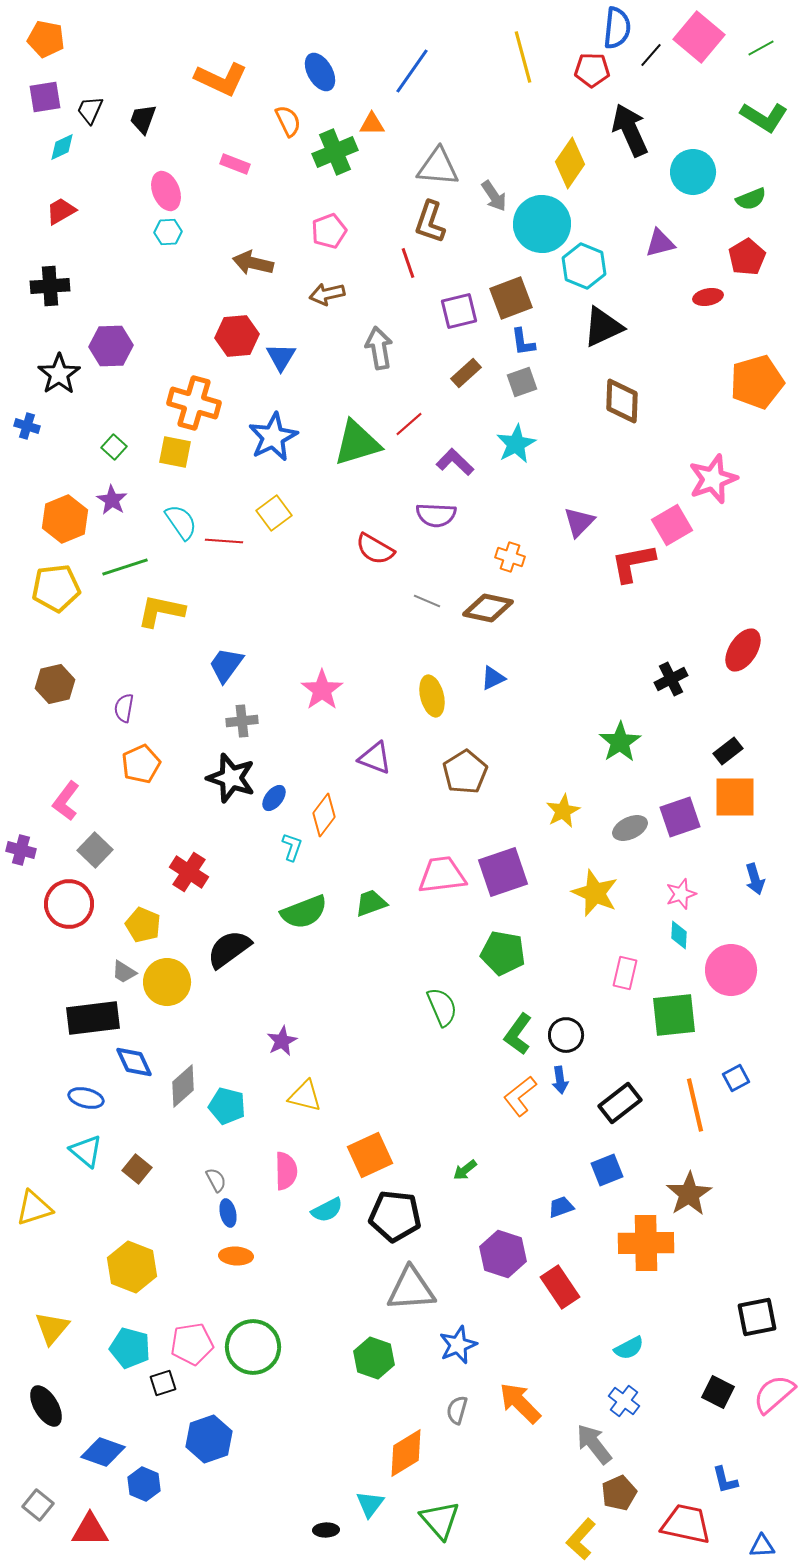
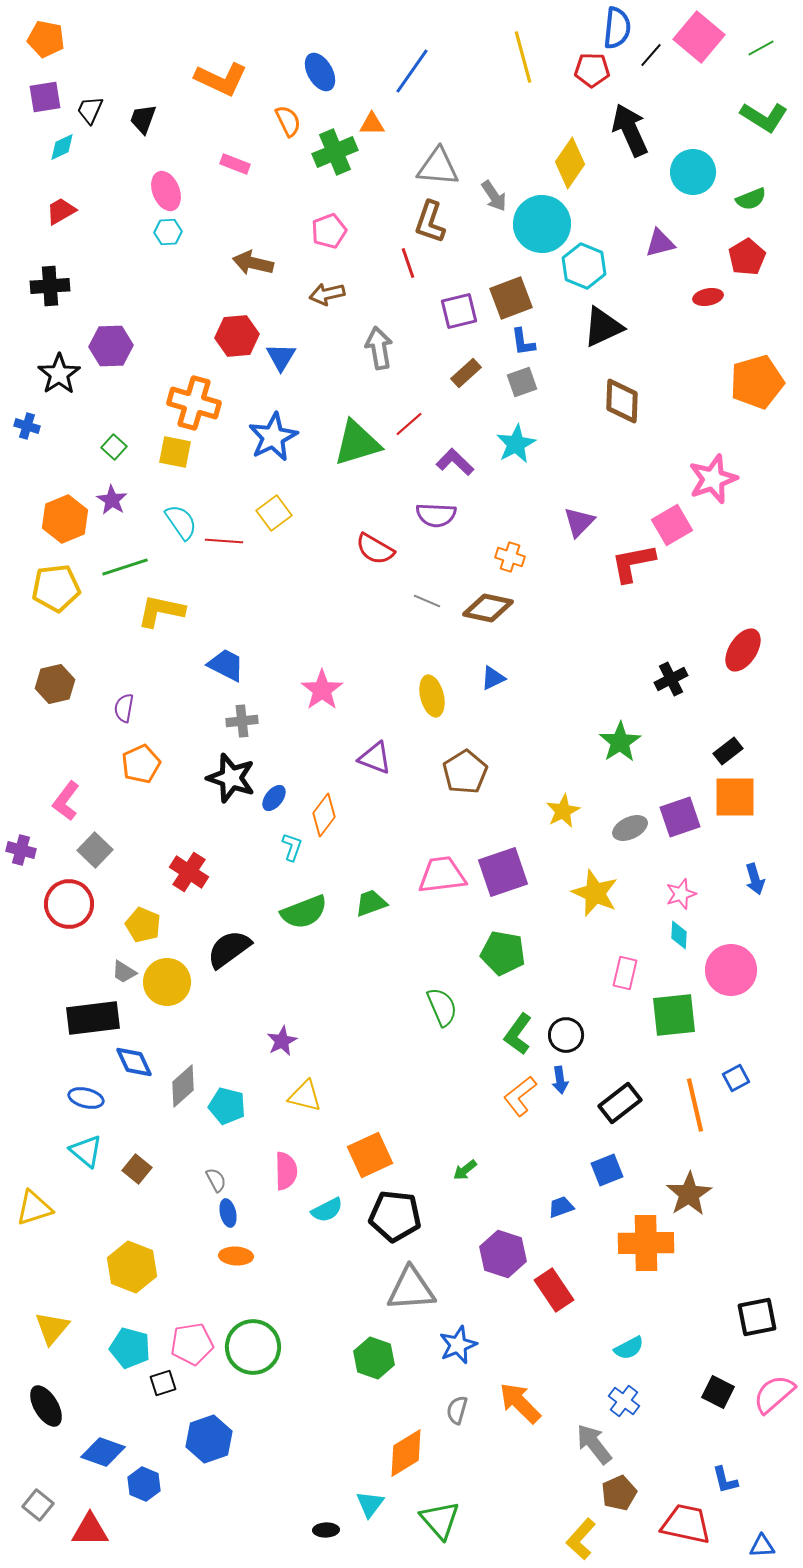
blue trapezoid at (226, 665): rotated 81 degrees clockwise
red rectangle at (560, 1287): moved 6 px left, 3 px down
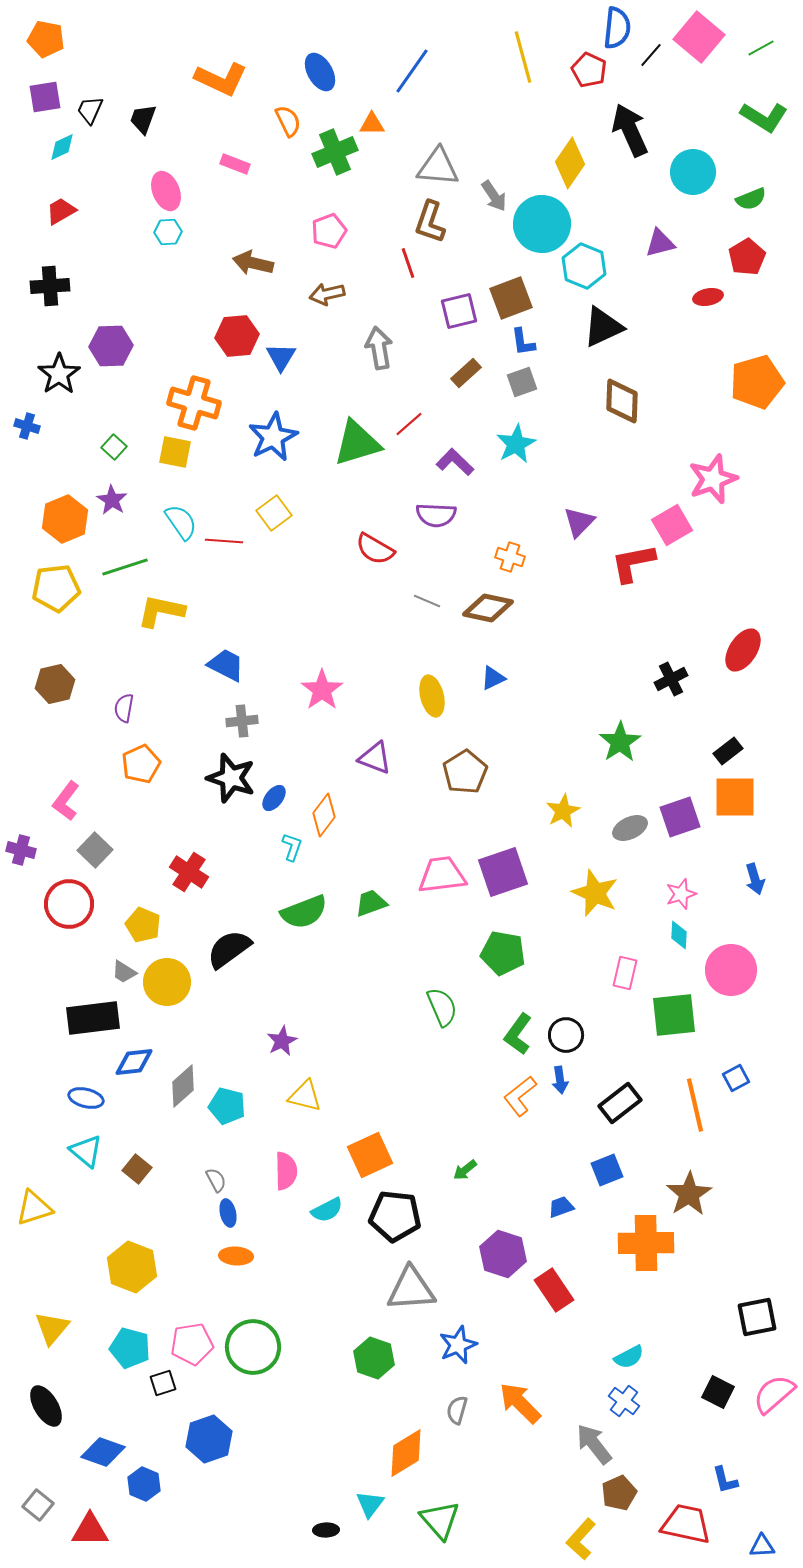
red pentagon at (592, 70): moved 3 px left; rotated 24 degrees clockwise
blue diamond at (134, 1062): rotated 72 degrees counterclockwise
cyan semicircle at (629, 1348): moved 9 px down
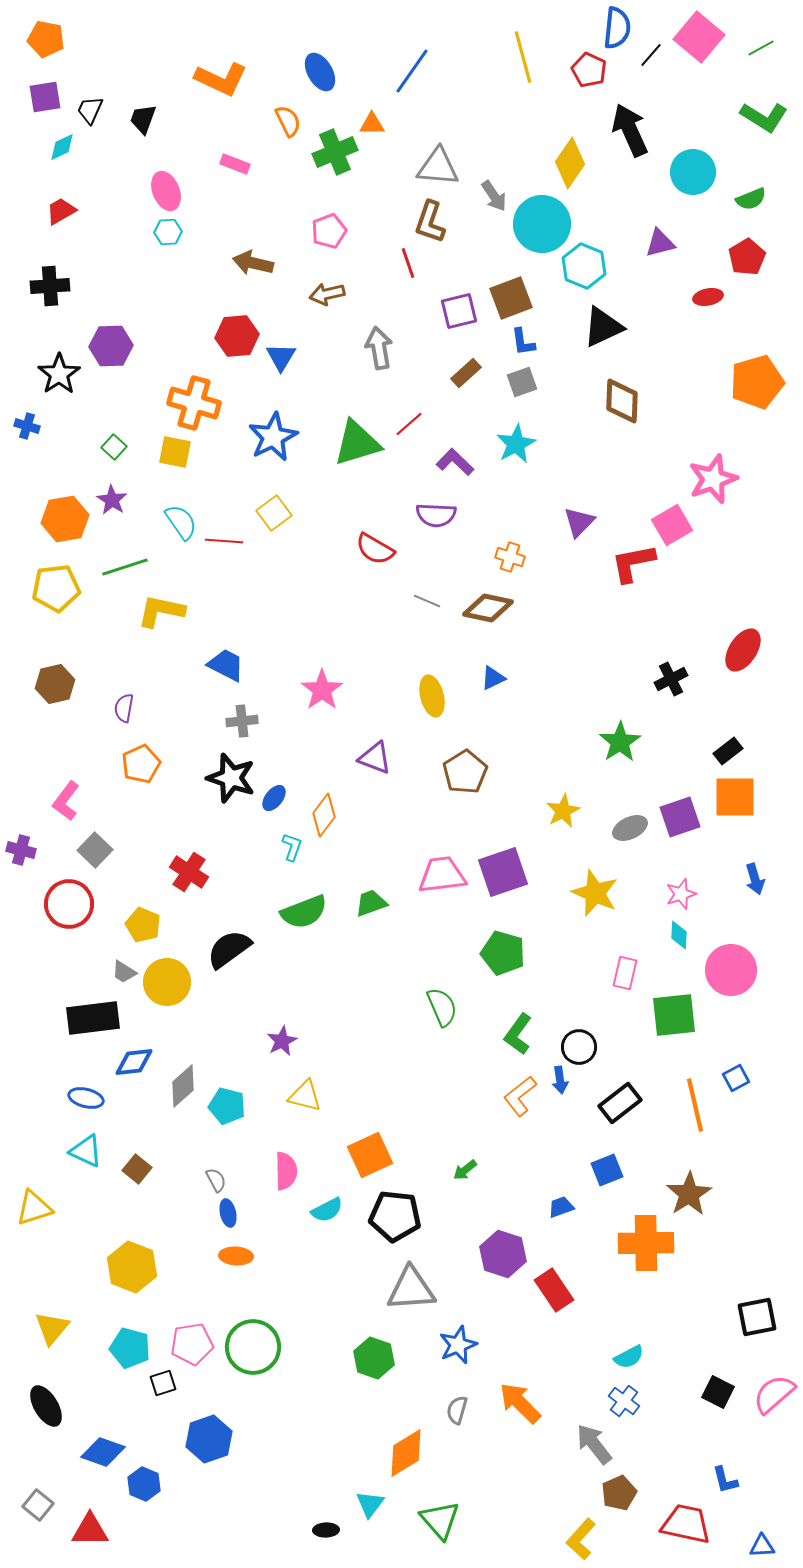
orange hexagon at (65, 519): rotated 12 degrees clockwise
green pentagon at (503, 953): rotated 6 degrees clockwise
black circle at (566, 1035): moved 13 px right, 12 px down
cyan triangle at (86, 1151): rotated 15 degrees counterclockwise
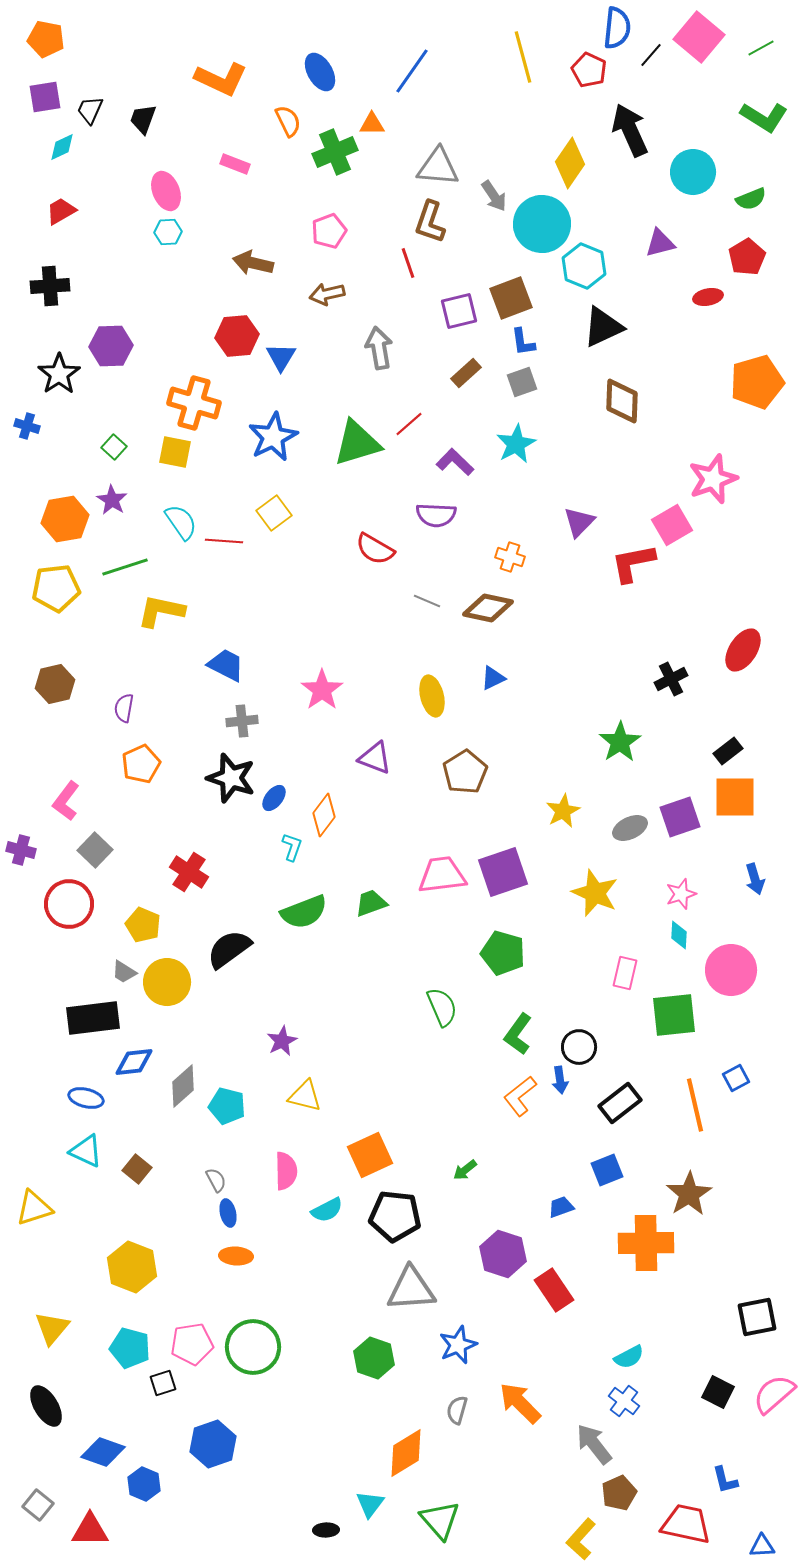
blue hexagon at (209, 1439): moved 4 px right, 5 px down
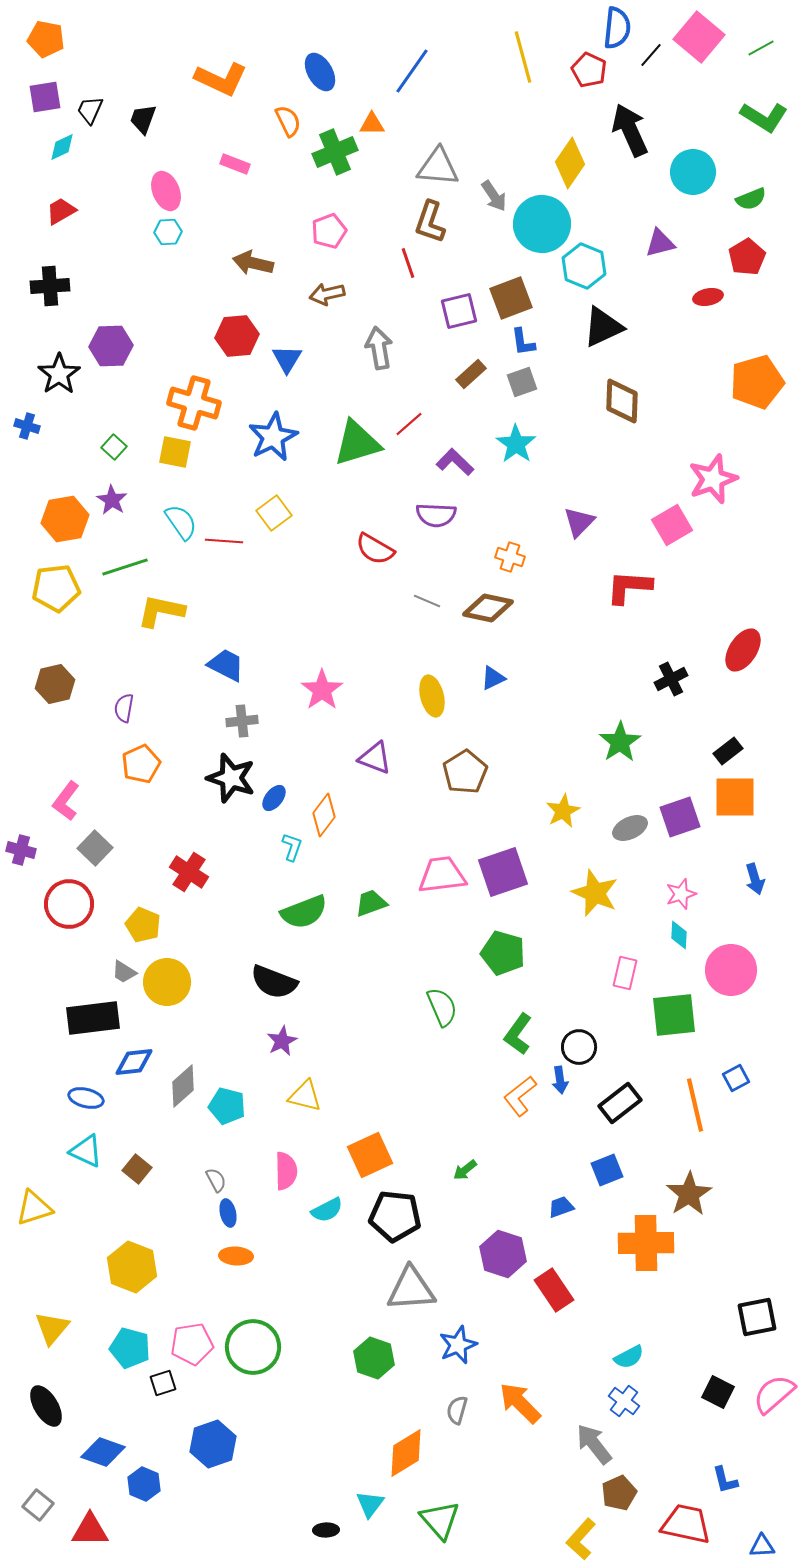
blue triangle at (281, 357): moved 6 px right, 2 px down
brown rectangle at (466, 373): moved 5 px right, 1 px down
cyan star at (516, 444): rotated 9 degrees counterclockwise
red L-shape at (633, 563): moved 4 px left, 24 px down; rotated 15 degrees clockwise
gray square at (95, 850): moved 2 px up
black semicircle at (229, 949): moved 45 px right, 33 px down; rotated 123 degrees counterclockwise
